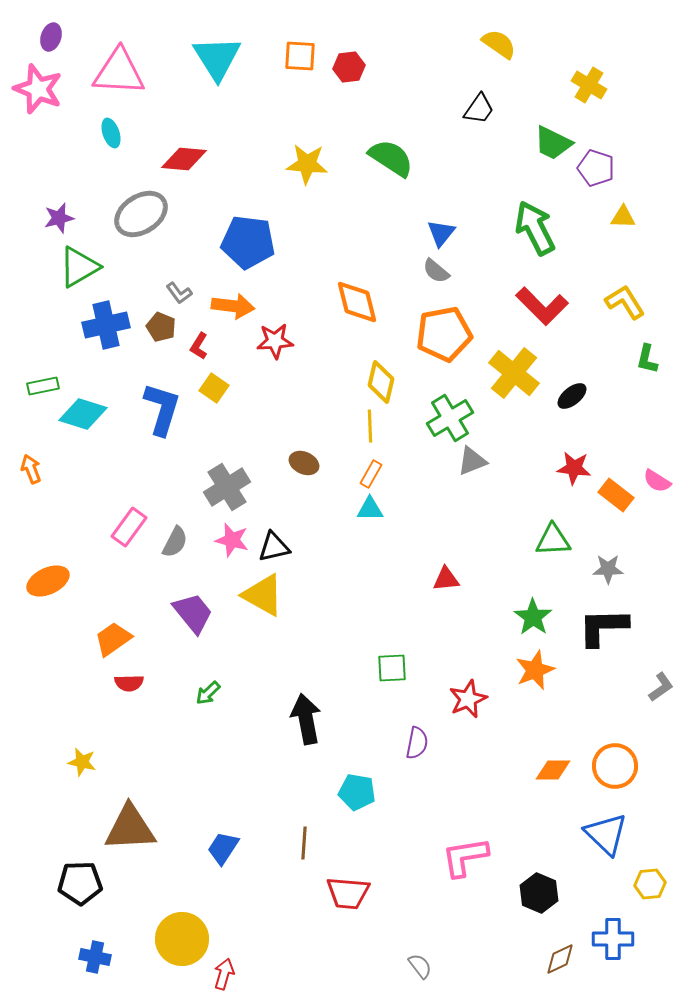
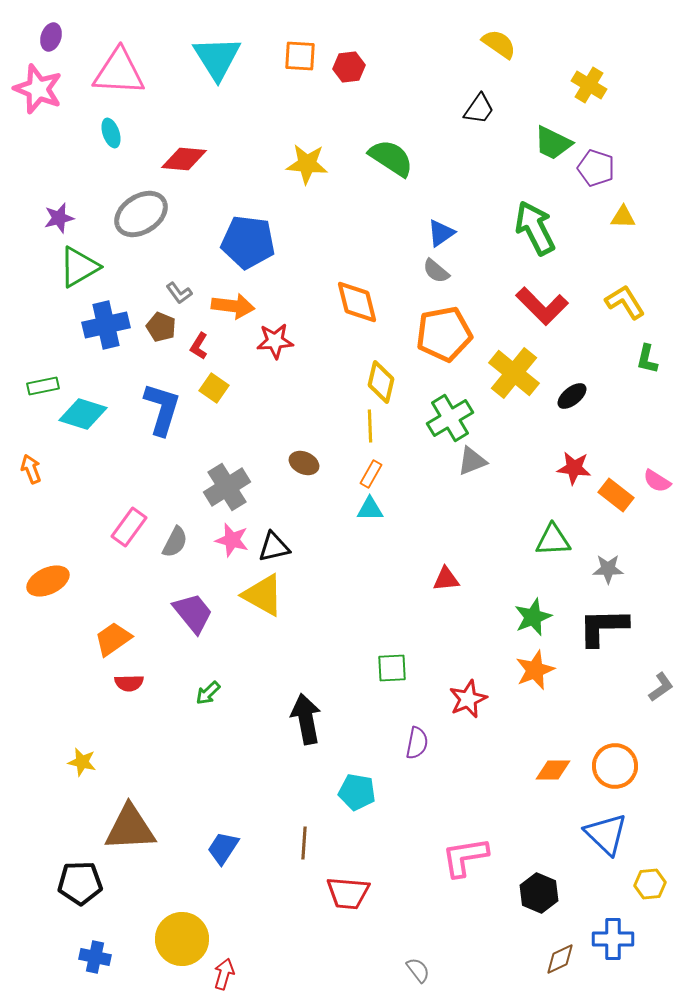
blue triangle at (441, 233): rotated 16 degrees clockwise
green star at (533, 617): rotated 15 degrees clockwise
gray semicircle at (420, 966): moved 2 px left, 4 px down
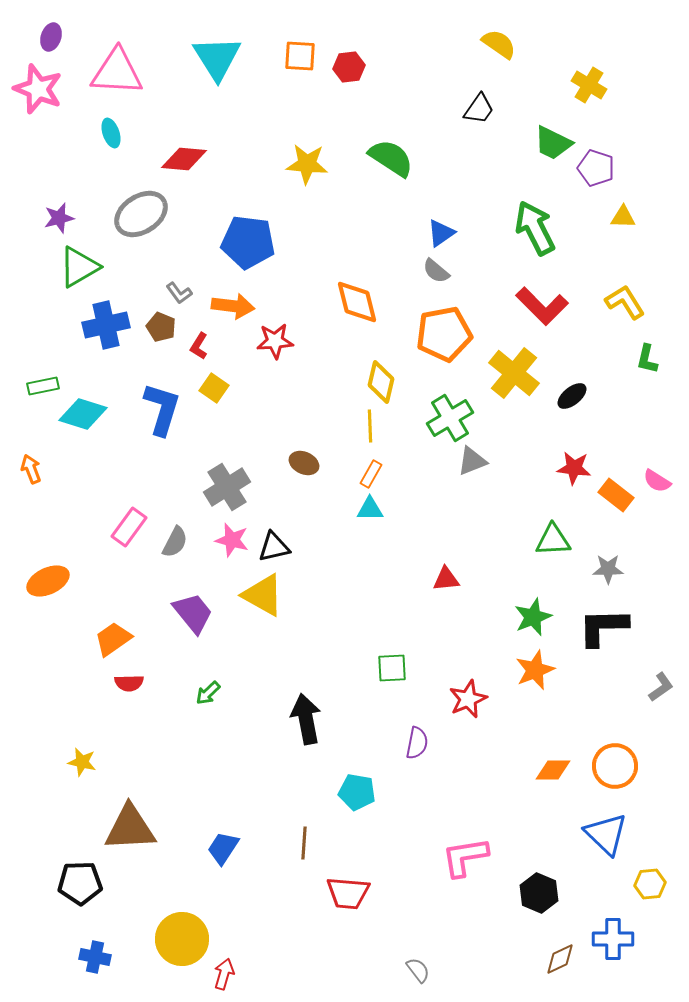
pink triangle at (119, 72): moved 2 px left
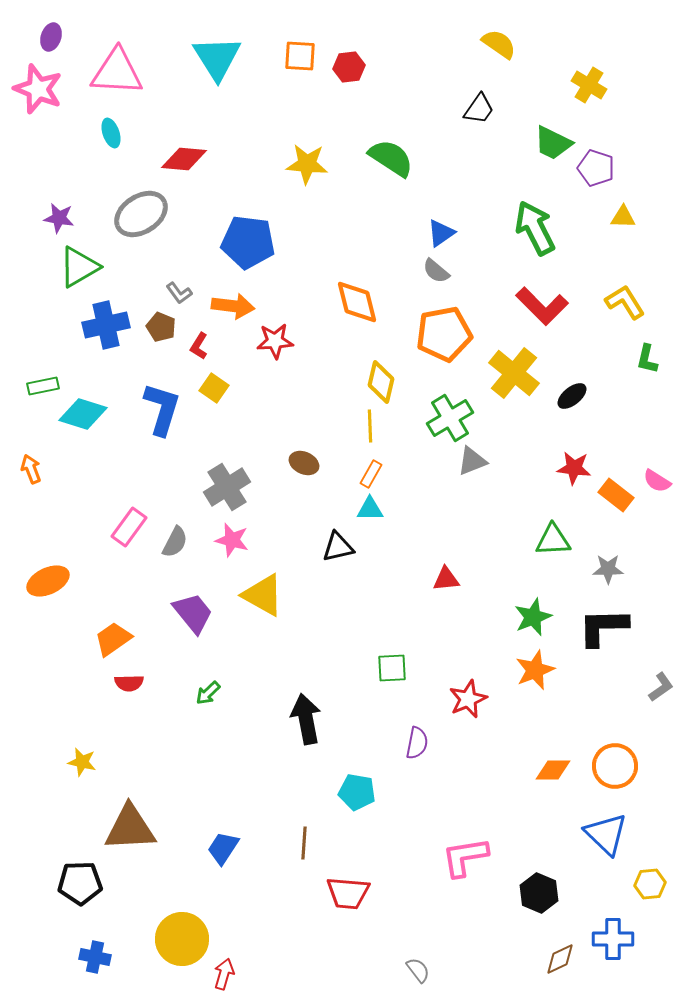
purple star at (59, 218): rotated 24 degrees clockwise
black triangle at (274, 547): moved 64 px right
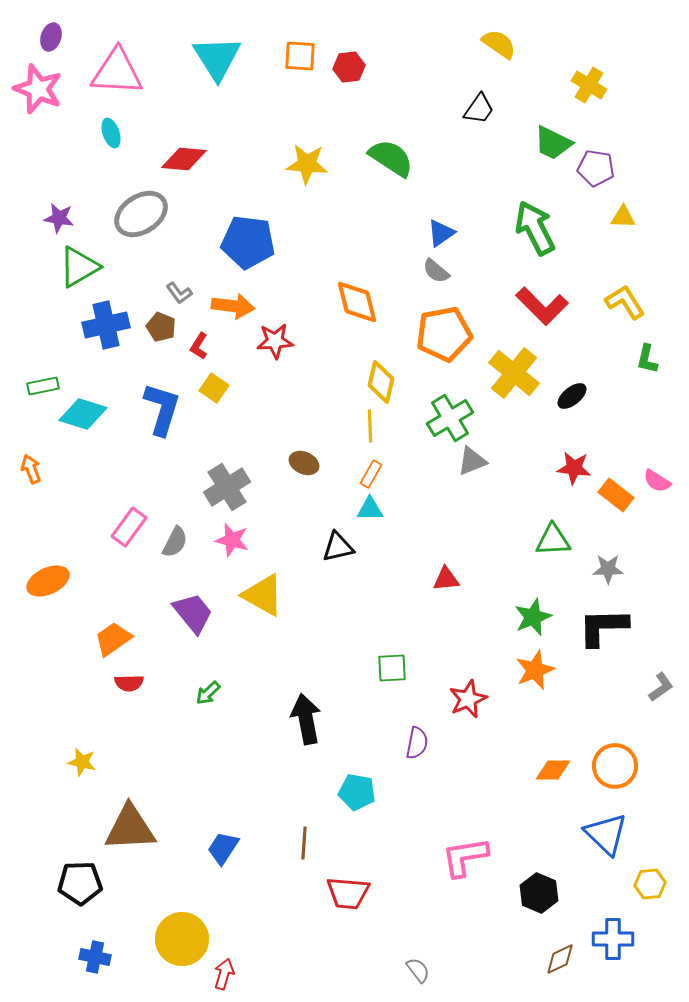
purple pentagon at (596, 168): rotated 9 degrees counterclockwise
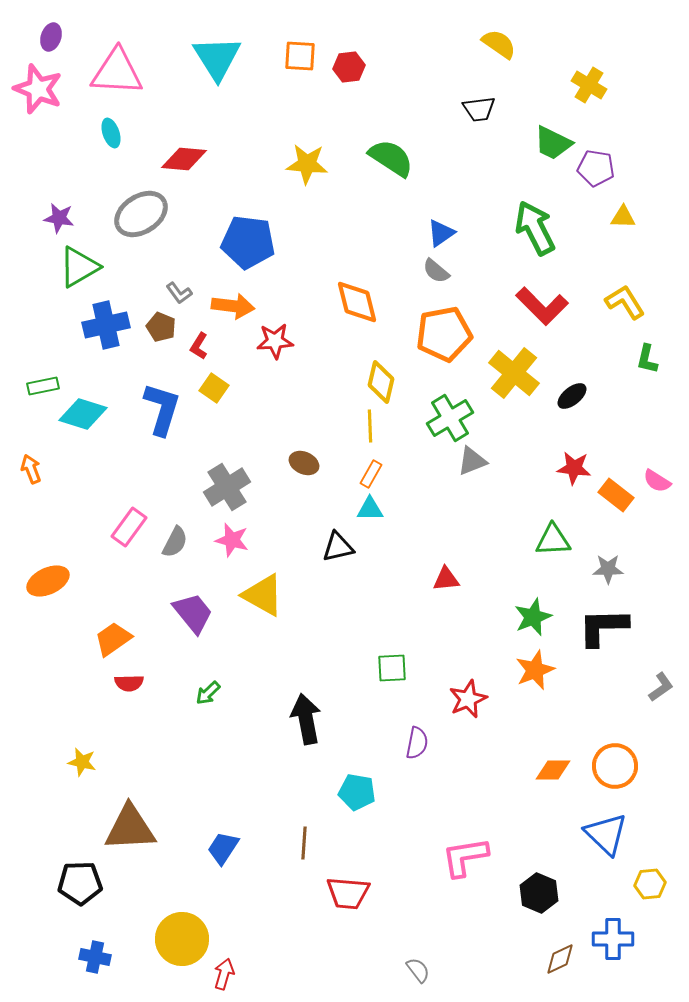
black trapezoid at (479, 109): rotated 48 degrees clockwise
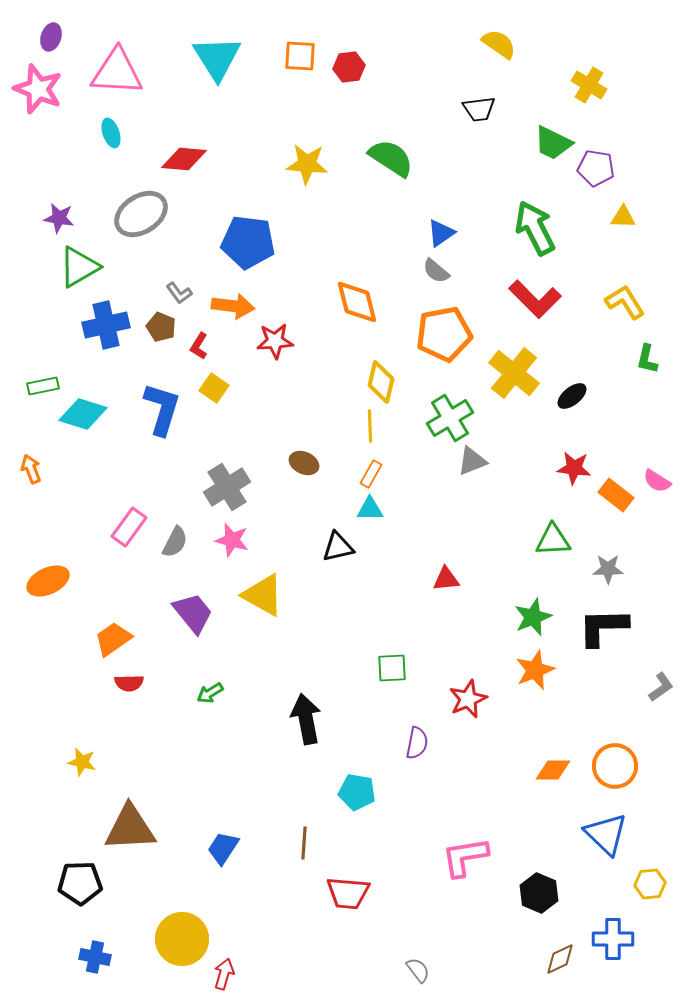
red L-shape at (542, 306): moved 7 px left, 7 px up
green arrow at (208, 693): moved 2 px right; rotated 12 degrees clockwise
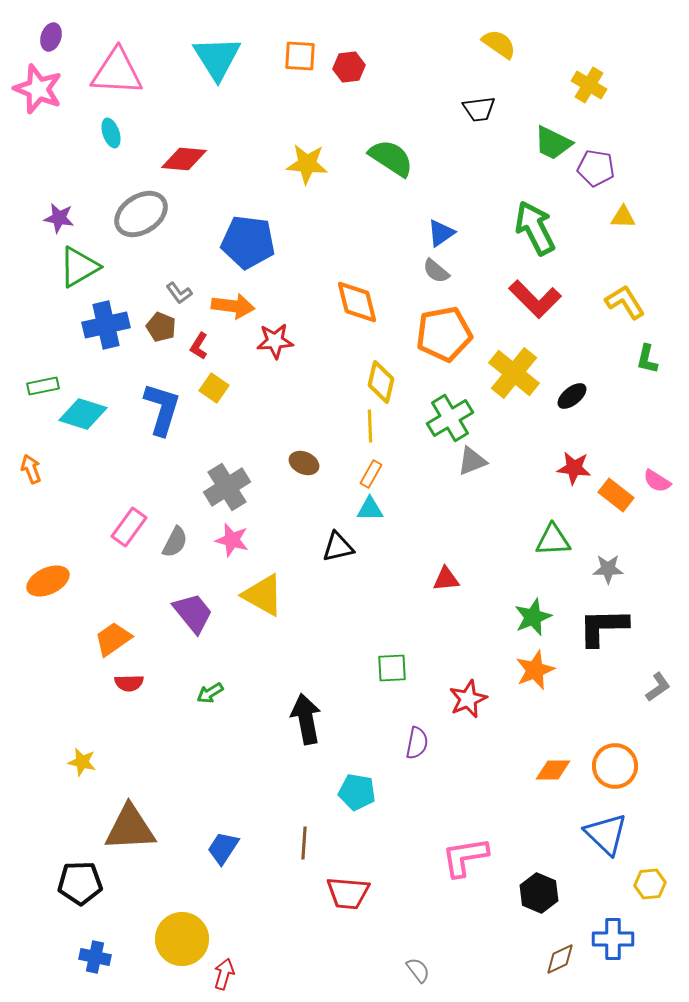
gray L-shape at (661, 687): moved 3 px left
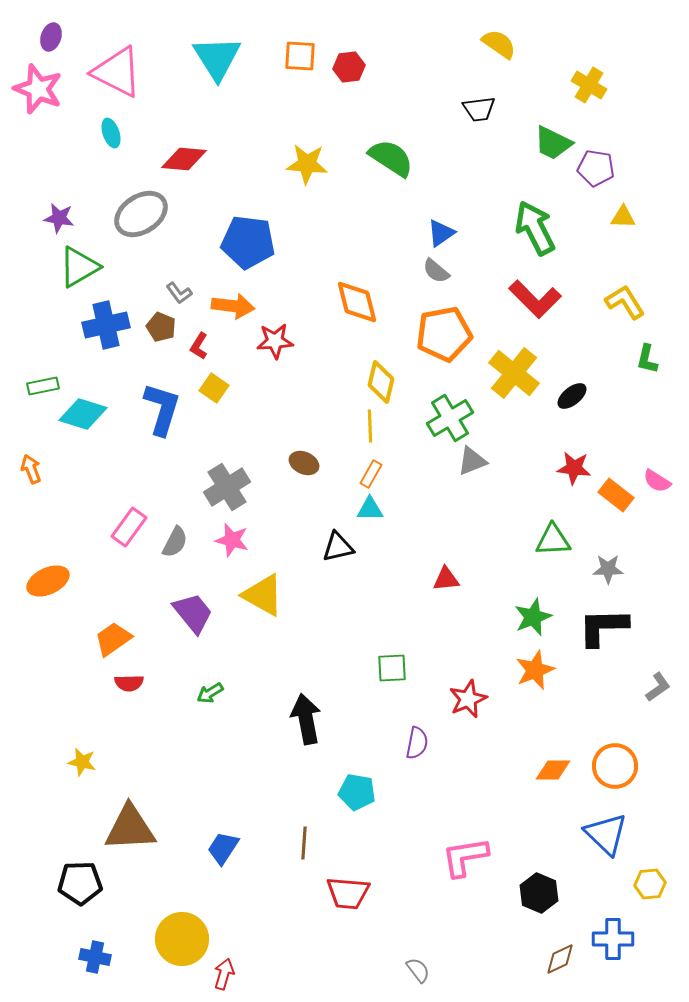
pink triangle at (117, 72): rotated 24 degrees clockwise
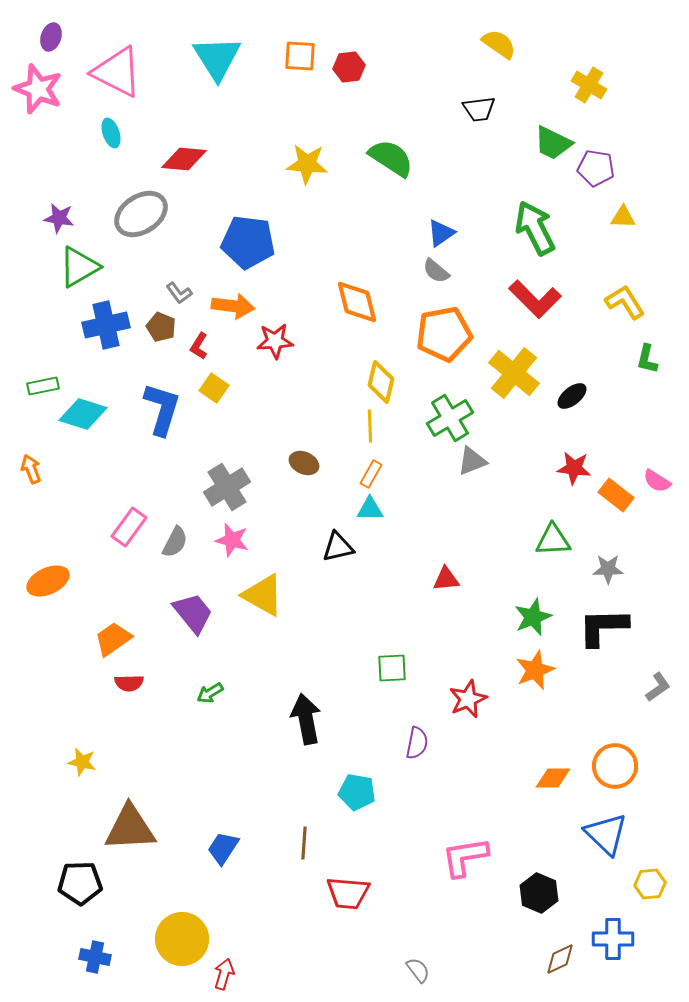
orange diamond at (553, 770): moved 8 px down
